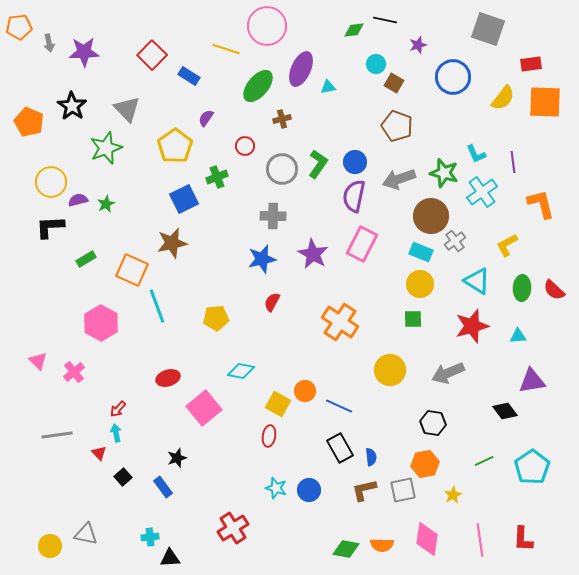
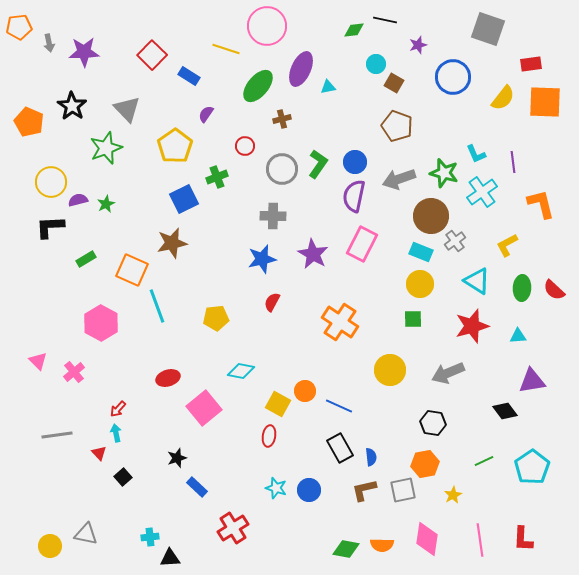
purple semicircle at (206, 118): moved 4 px up
blue rectangle at (163, 487): moved 34 px right; rotated 10 degrees counterclockwise
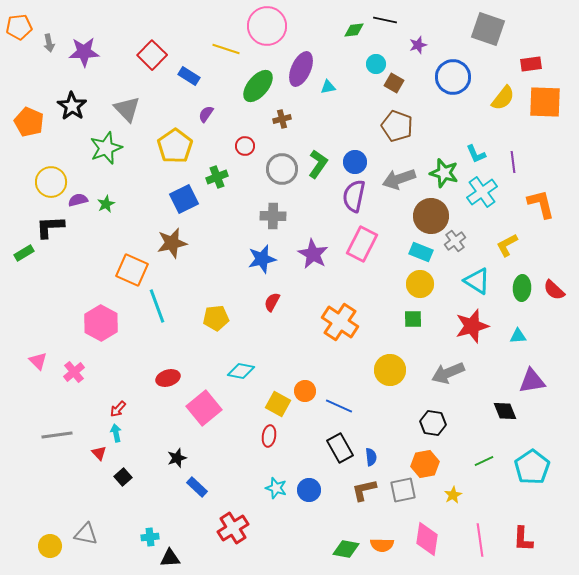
green rectangle at (86, 259): moved 62 px left, 6 px up
black diamond at (505, 411): rotated 15 degrees clockwise
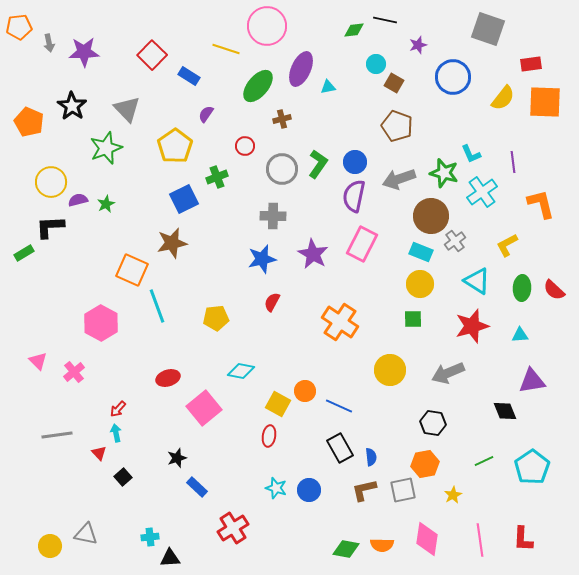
cyan L-shape at (476, 154): moved 5 px left
cyan triangle at (518, 336): moved 2 px right, 1 px up
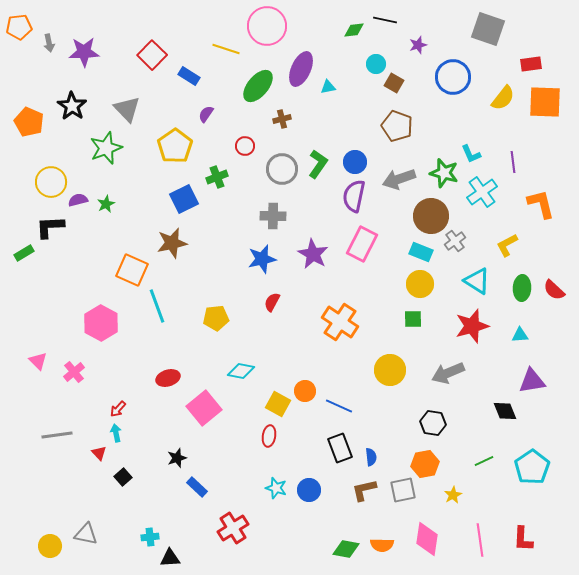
black rectangle at (340, 448): rotated 8 degrees clockwise
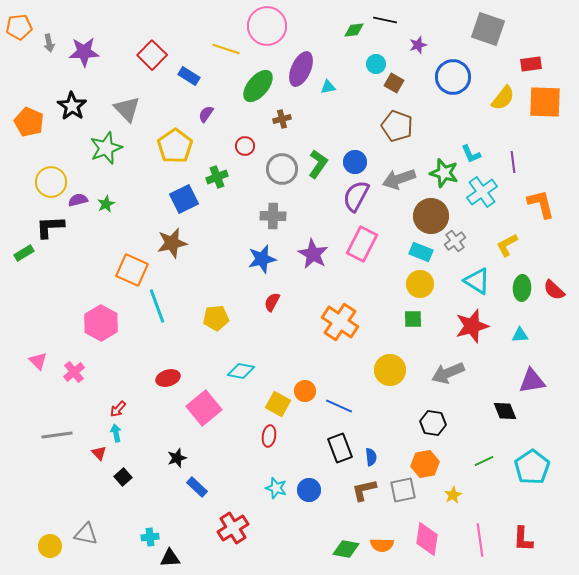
purple semicircle at (354, 196): moved 2 px right; rotated 16 degrees clockwise
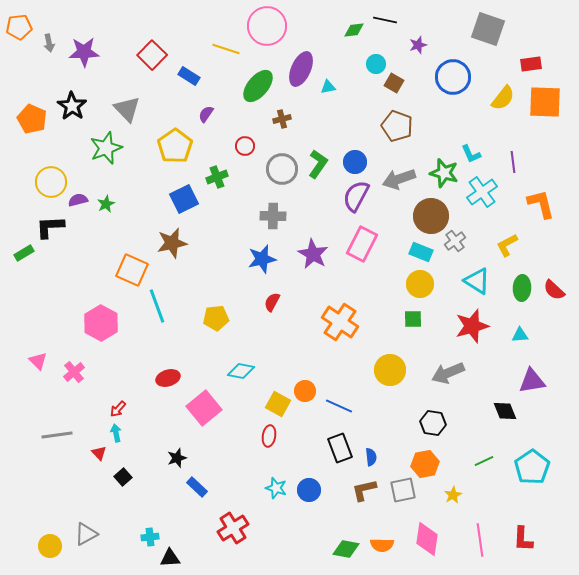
orange pentagon at (29, 122): moved 3 px right, 3 px up
gray triangle at (86, 534): rotated 40 degrees counterclockwise
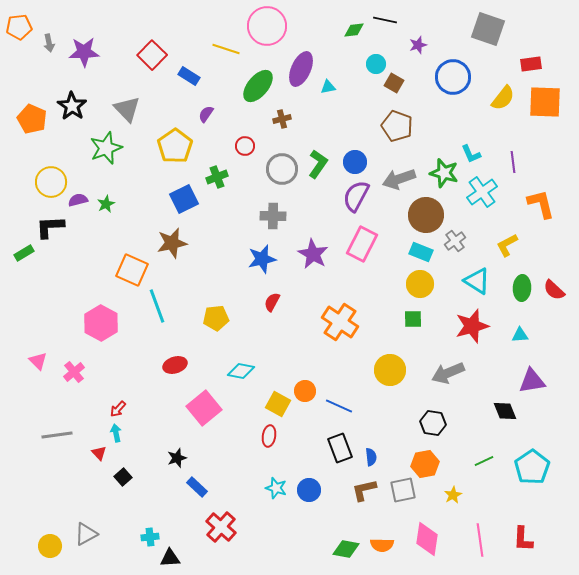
brown circle at (431, 216): moved 5 px left, 1 px up
red ellipse at (168, 378): moved 7 px right, 13 px up
red cross at (233, 528): moved 12 px left, 1 px up; rotated 16 degrees counterclockwise
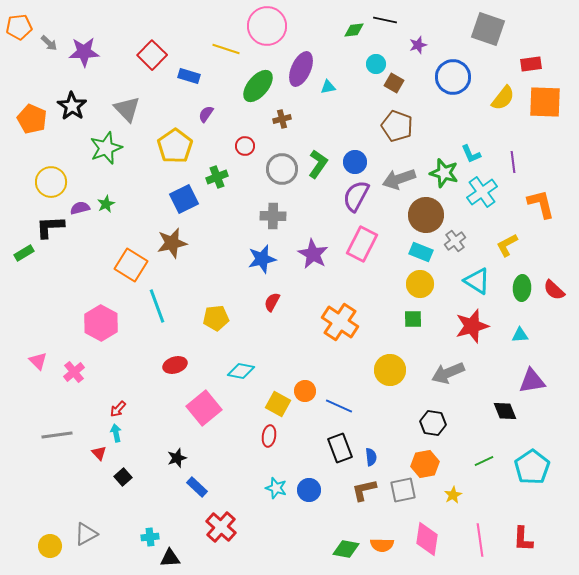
gray arrow at (49, 43): rotated 36 degrees counterclockwise
blue rectangle at (189, 76): rotated 15 degrees counterclockwise
purple semicircle at (78, 200): moved 2 px right, 8 px down
orange square at (132, 270): moved 1 px left, 5 px up; rotated 8 degrees clockwise
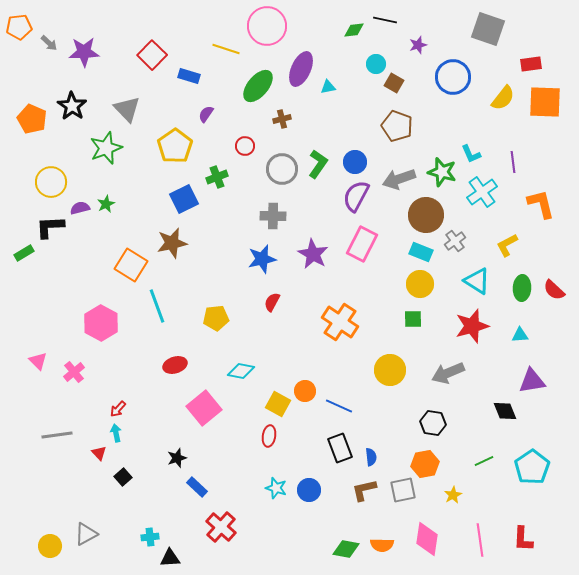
green star at (444, 173): moved 2 px left, 1 px up
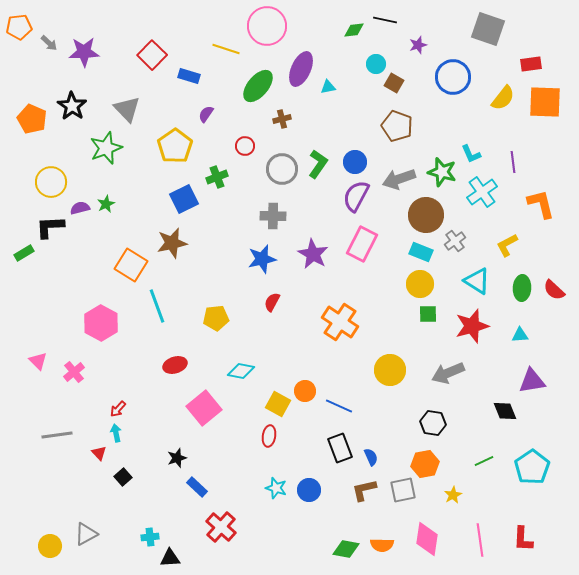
green square at (413, 319): moved 15 px right, 5 px up
blue semicircle at (371, 457): rotated 18 degrees counterclockwise
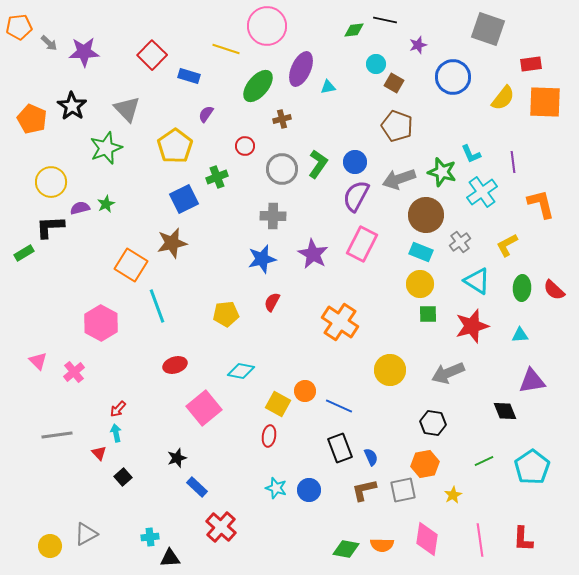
gray cross at (455, 241): moved 5 px right, 1 px down
yellow pentagon at (216, 318): moved 10 px right, 4 px up
